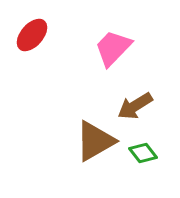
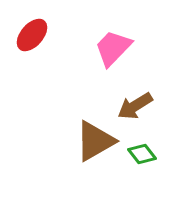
green diamond: moved 1 px left, 1 px down
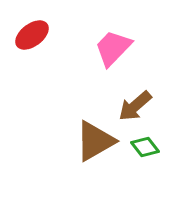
red ellipse: rotated 12 degrees clockwise
brown arrow: rotated 9 degrees counterclockwise
green diamond: moved 3 px right, 7 px up
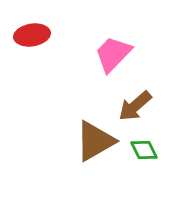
red ellipse: rotated 28 degrees clockwise
pink trapezoid: moved 6 px down
green diamond: moved 1 px left, 3 px down; rotated 12 degrees clockwise
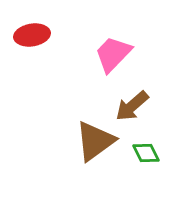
brown arrow: moved 3 px left
brown triangle: rotated 6 degrees counterclockwise
green diamond: moved 2 px right, 3 px down
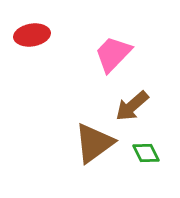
brown triangle: moved 1 px left, 2 px down
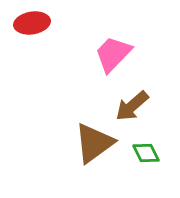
red ellipse: moved 12 px up
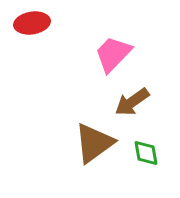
brown arrow: moved 4 px up; rotated 6 degrees clockwise
green diamond: rotated 16 degrees clockwise
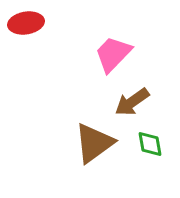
red ellipse: moved 6 px left
green diamond: moved 4 px right, 9 px up
